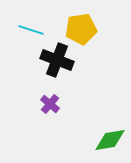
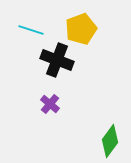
yellow pentagon: rotated 12 degrees counterclockwise
green diamond: moved 1 px down; rotated 44 degrees counterclockwise
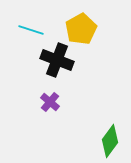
yellow pentagon: rotated 8 degrees counterclockwise
purple cross: moved 2 px up
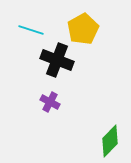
yellow pentagon: moved 2 px right
purple cross: rotated 12 degrees counterclockwise
green diamond: rotated 8 degrees clockwise
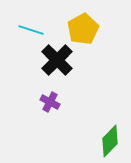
black cross: rotated 24 degrees clockwise
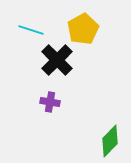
purple cross: rotated 18 degrees counterclockwise
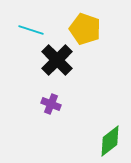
yellow pentagon: moved 2 px right; rotated 24 degrees counterclockwise
purple cross: moved 1 px right, 2 px down; rotated 12 degrees clockwise
green diamond: rotated 8 degrees clockwise
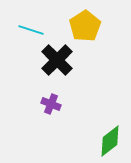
yellow pentagon: moved 3 px up; rotated 20 degrees clockwise
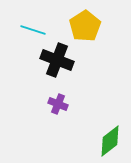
cyan line: moved 2 px right
black cross: rotated 24 degrees counterclockwise
purple cross: moved 7 px right
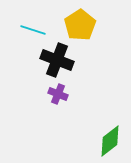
yellow pentagon: moved 5 px left, 1 px up
purple cross: moved 10 px up
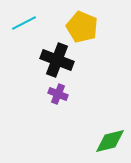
yellow pentagon: moved 2 px right, 2 px down; rotated 16 degrees counterclockwise
cyan line: moved 9 px left, 7 px up; rotated 45 degrees counterclockwise
green diamond: rotated 24 degrees clockwise
